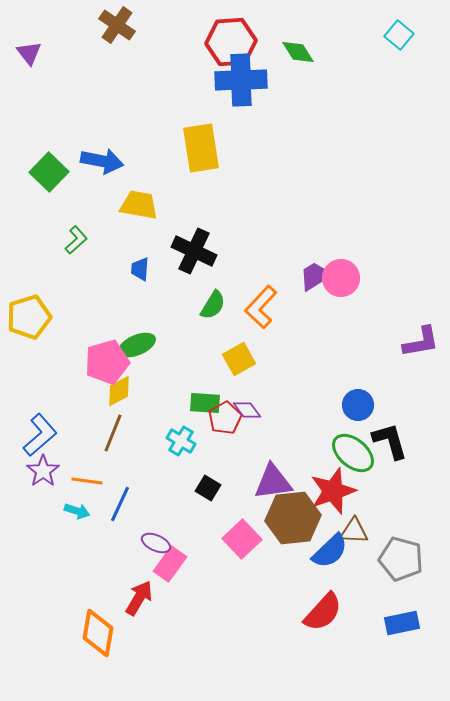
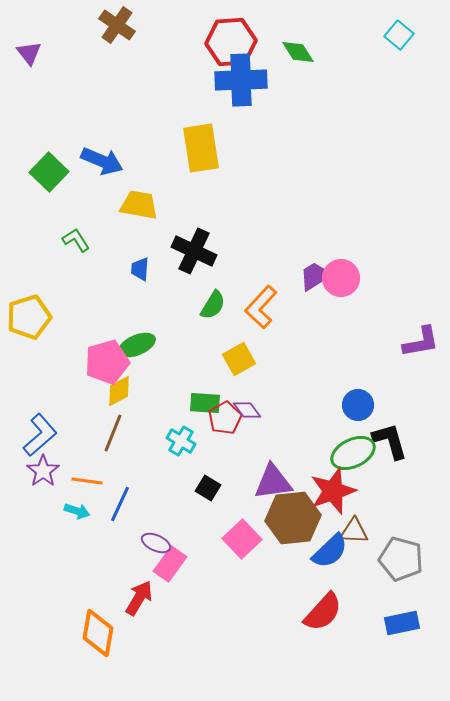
blue arrow at (102, 161): rotated 12 degrees clockwise
green L-shape at (76, 240): rotated 80 degrees counterclockwise
green ellipse at (353, 453): rotated 66 degrees counterclockwise
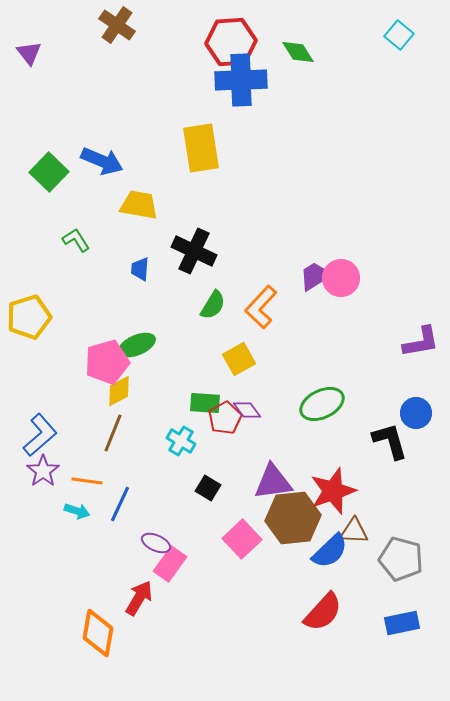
blue circle at (358, 405): moved 58 px right, 8 px down
green ellipse at (353, 453): moved 31 px left, 49 px up
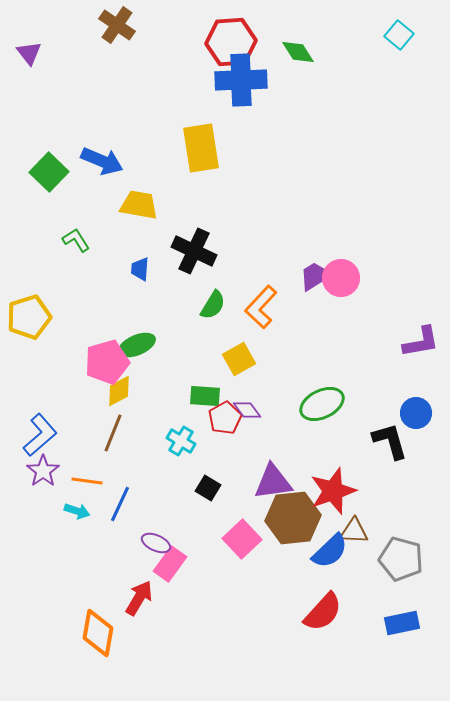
green rectangle at (205, 403): moved 7 px up
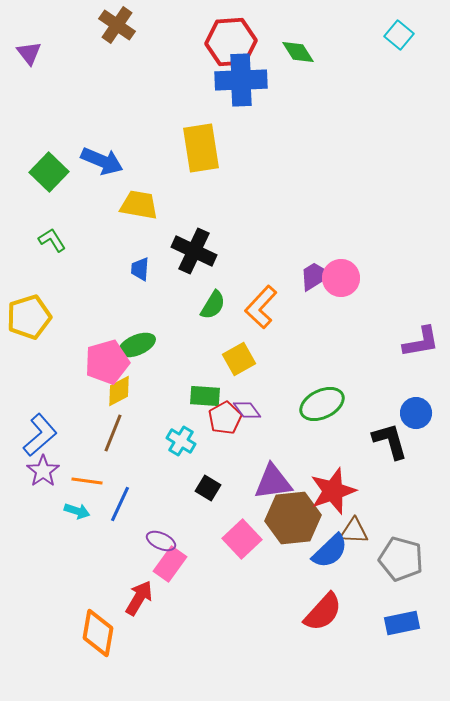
green L-shape at (76, 240): moved 24 px left
purple ellipse at (156, 543): moved 5 px right, 2 px up
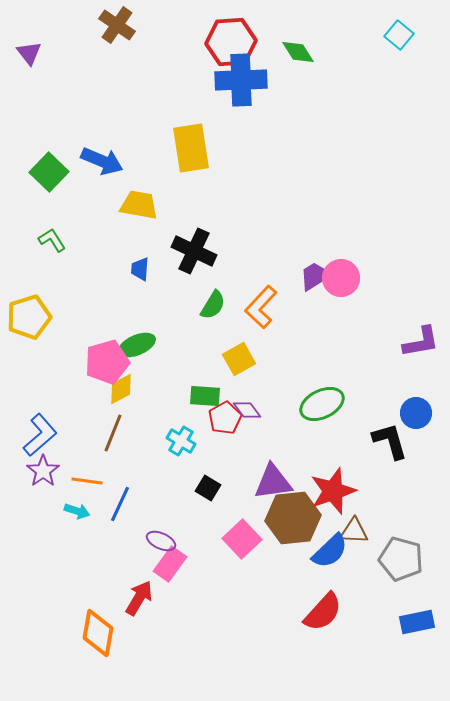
yellow rectangle at (201, 148): moved 10 px left
yellow diamond at (119, 391): moved 2 px right, 2 px up
blue rectangle at (402, 623): moved 15 px right, 1 px up
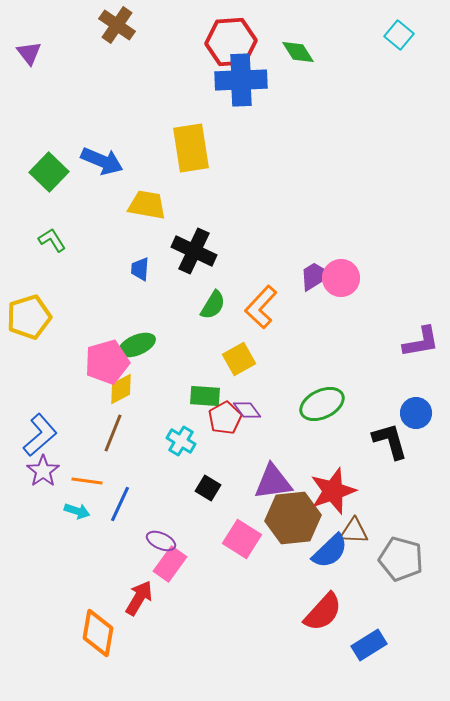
yellow trapezoid at (139, 205): moved 8 px right
pink square at (242, 539): rotated 15 degrees counterclockwise
blue rectangle at (417, 622): moved 48 px left, 23 px down; rotated 20 degrees counterclockwise
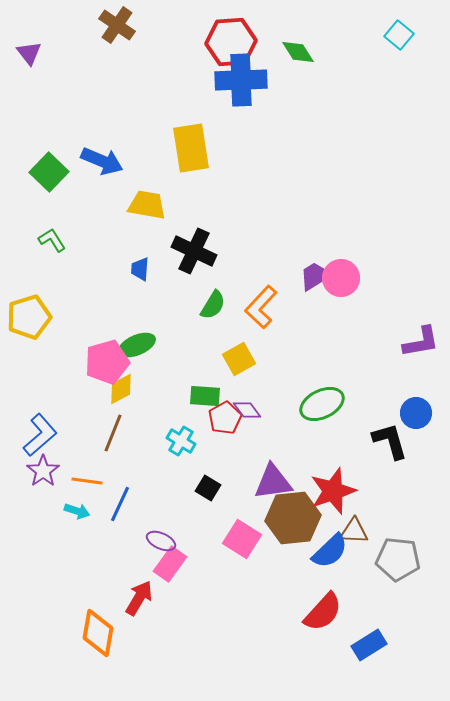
gray pentagon at (401, 559): moved 3 px left; rotated 9 degrees counterclockwise
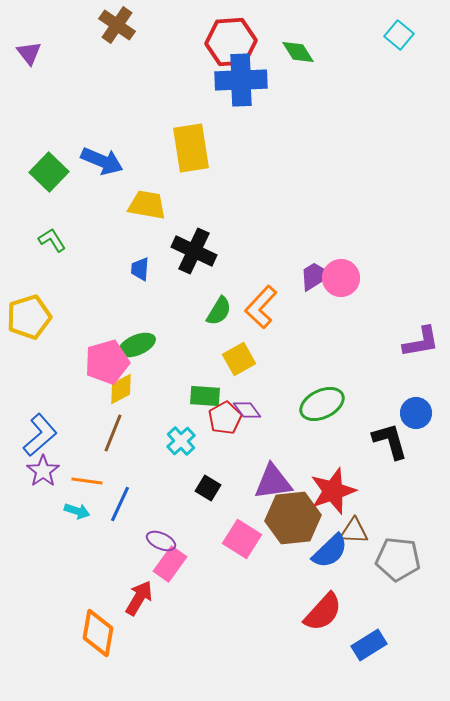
green semicircle at (213, 305): moved 6 px right, 6 px down
cyan cross at (181, 441): rotated 16 degrees clockwise
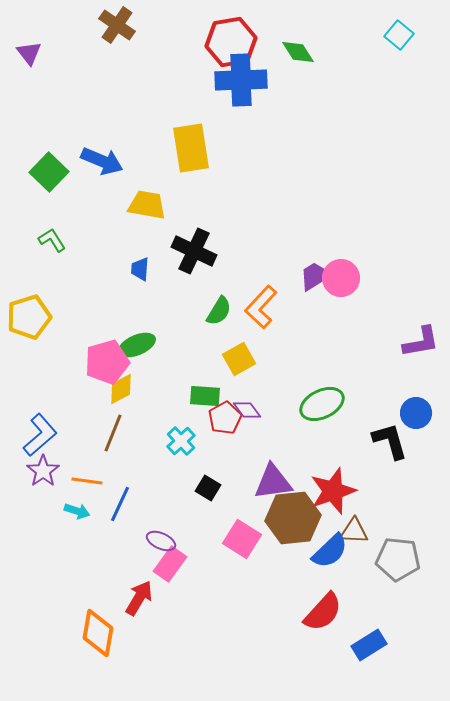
red hexagon at (231, 42): rotated 6 degrees counterclockwise
